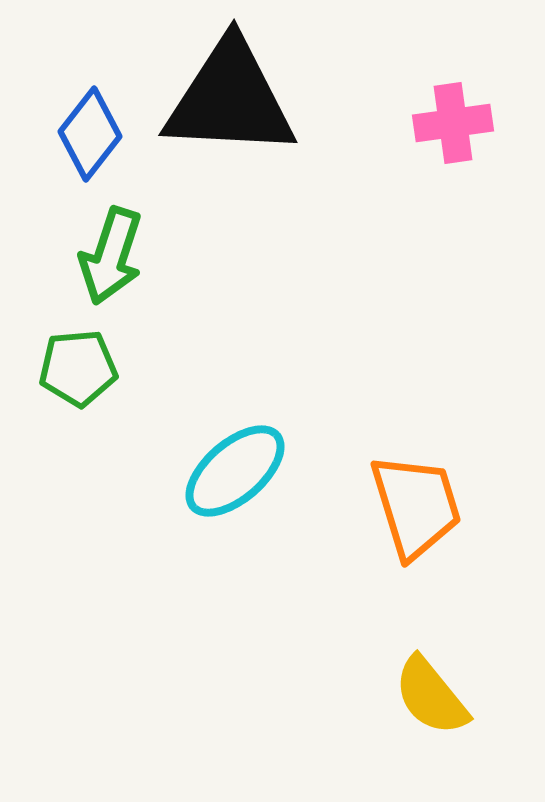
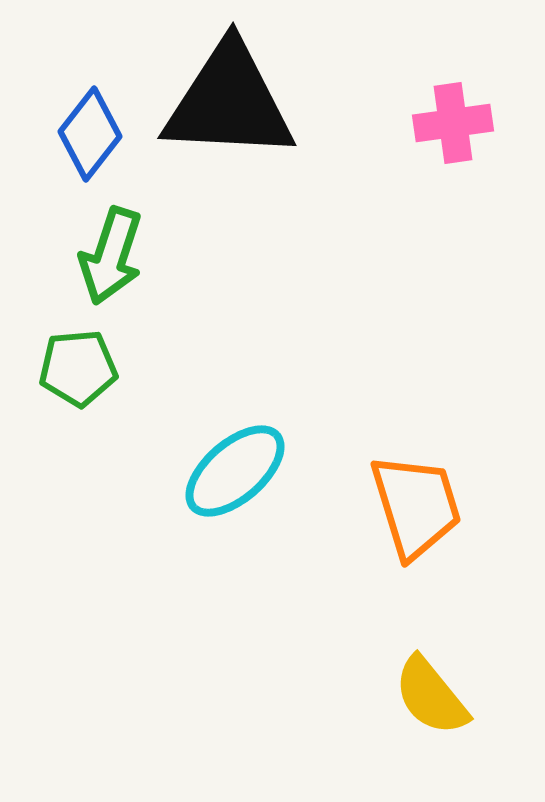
black triangle: moved 1 px left, 3 px down
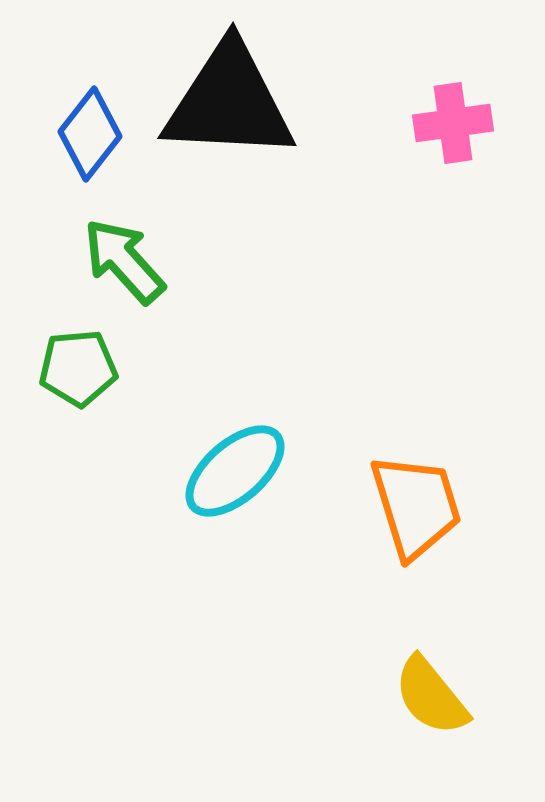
green arrow: moved 13 px right, 5 px down; rotated 120 degrees clockwise
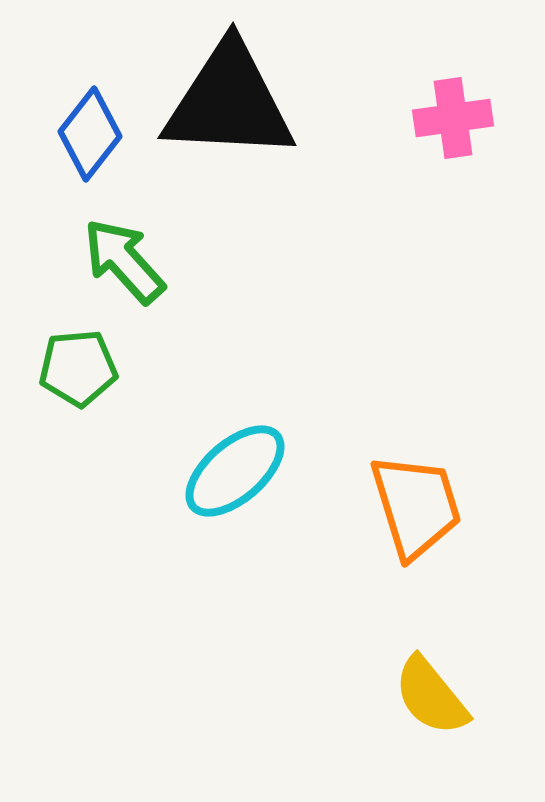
pink cross: moved 5 px up
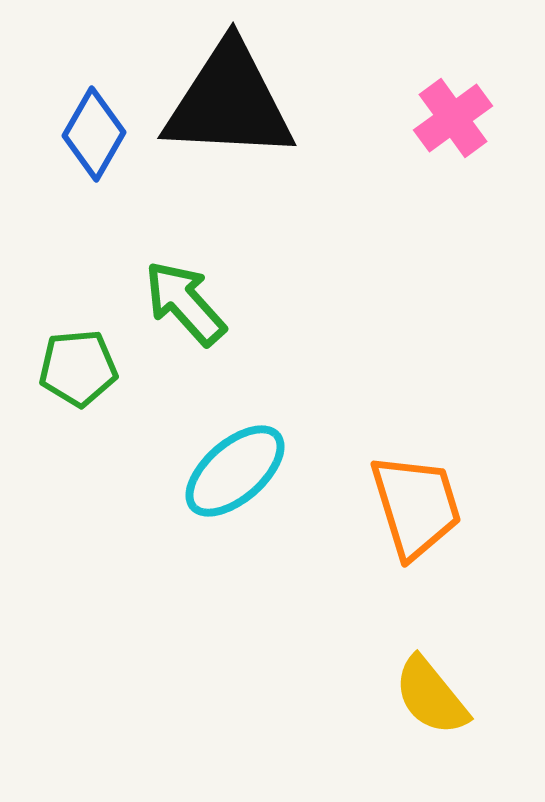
pink cross: rotated 28 degrees counterclockwise
blue diamond: moved 4 px right; rotated 8 degrees counterclockwise
green arrow: moved 61 px right, 42 px down
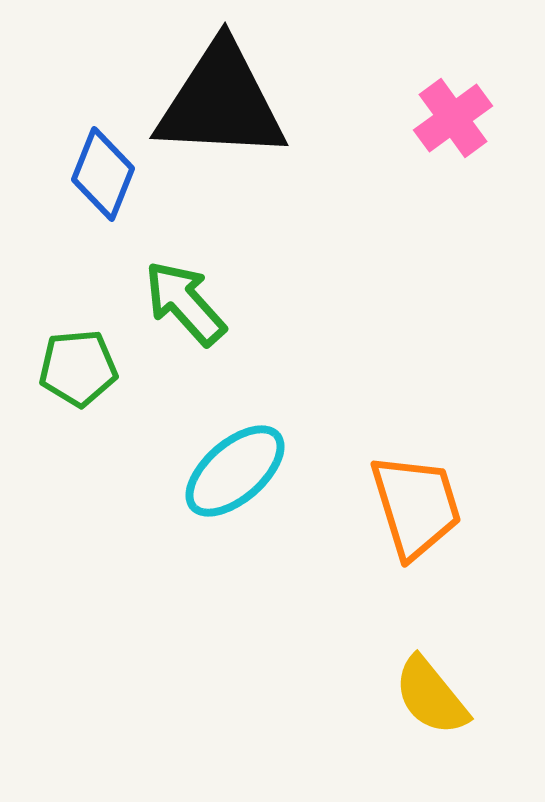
black triangle: moved 8 px left
blue diamond: moved 9 px right, 40 px down; rotated 8 degrees counterclockwise
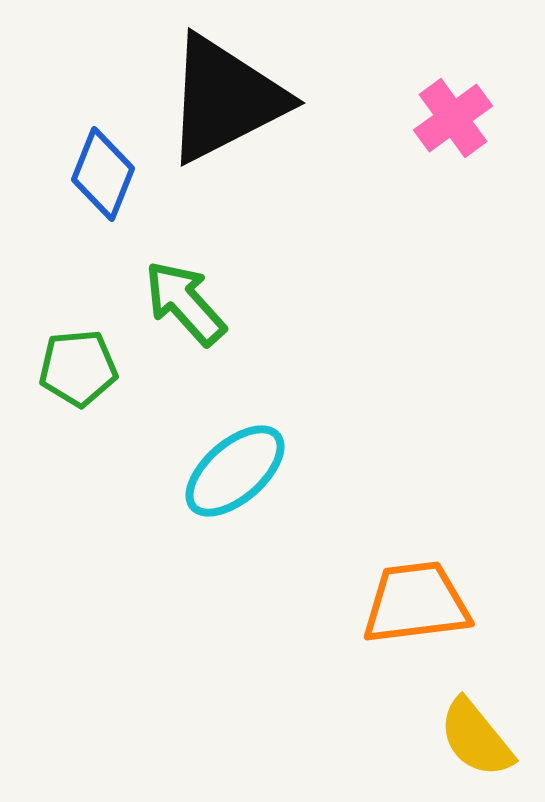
black triangle: moved 4 px right, 3 px up; rotated 30 degrees counterclockwise
orange trapezoid: moved 97 px down; rotated 80 degrees counterclockwise
yellow semicircle: moved 45 px right, 42 px down
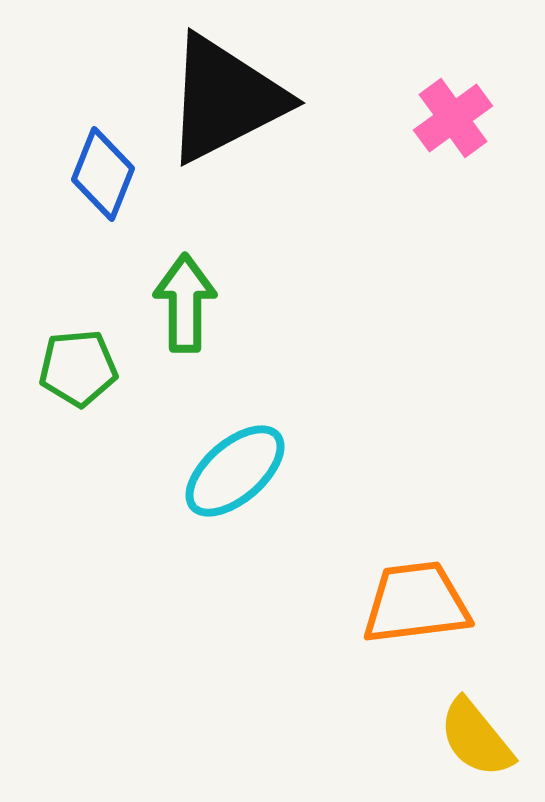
green arrow: rotated 42 degrees clockwise
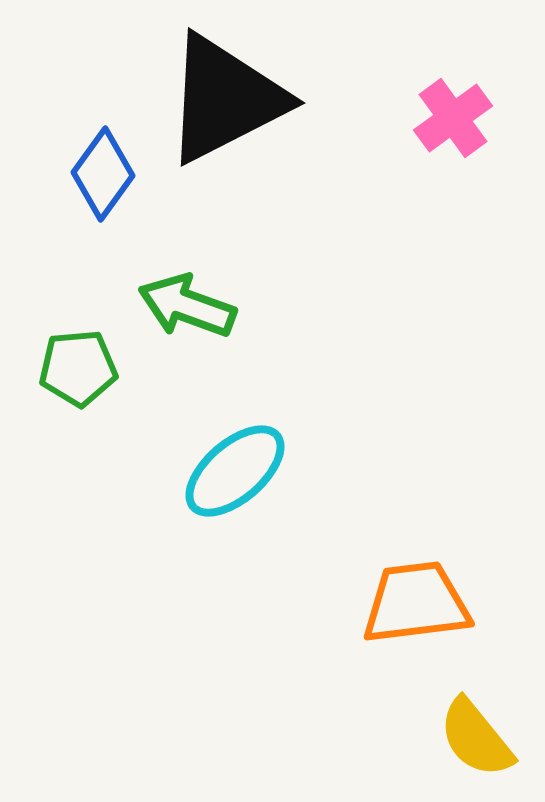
blue diamond: rotated 14 degrees clockwise
green arrow: moved 2 px right, 3 px down; rotated 70 degrees counterclockwise
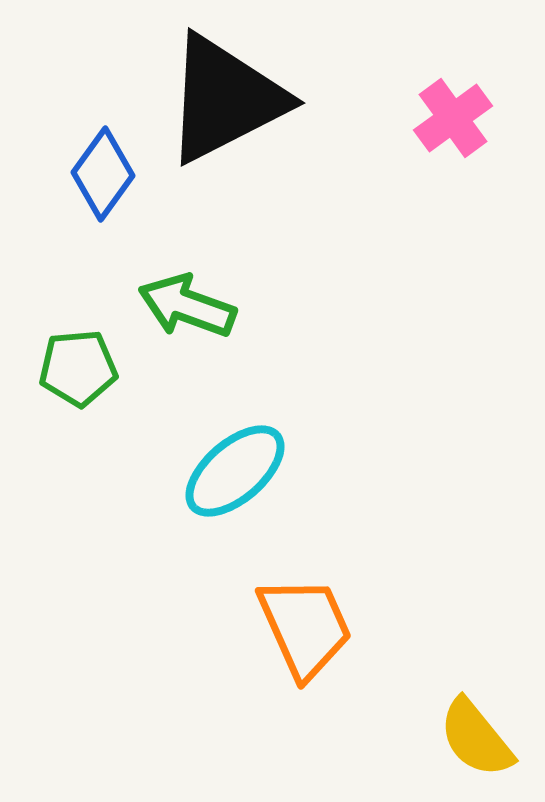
orange trapezoid: moved 111 px left, 24 px down; rotated 73 degrees clockwise
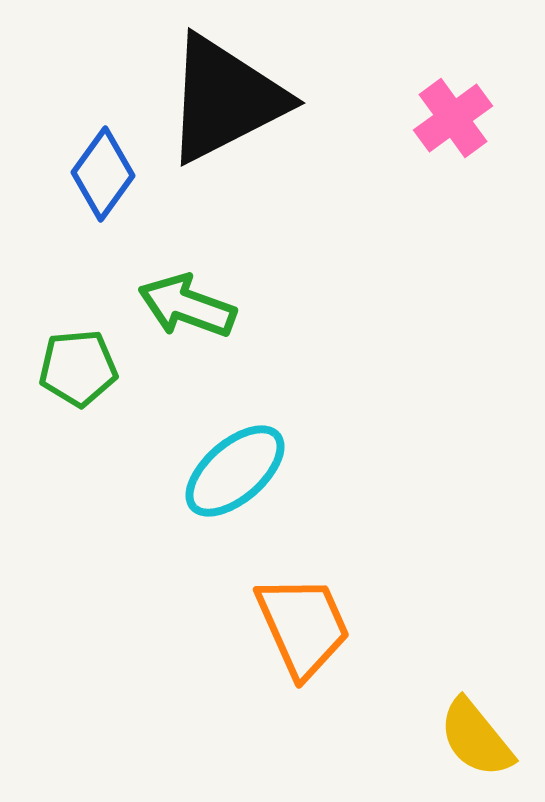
orange trapezoid: moved 2 px left, 1 px up
